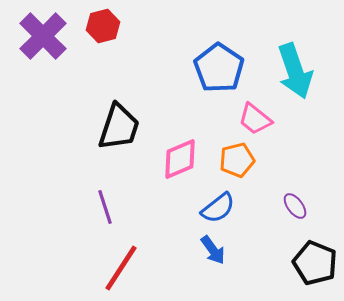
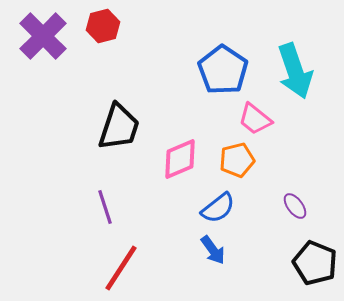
blue pentagon: moved 4 px right, 2 px down
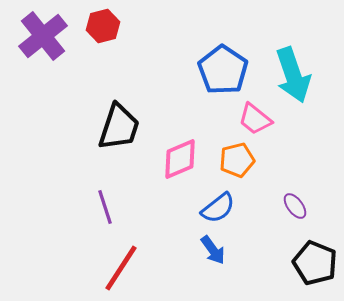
purple cross: rotated 6 degrees clockwise
cyan arrow: moved 2 px left, 4 px down
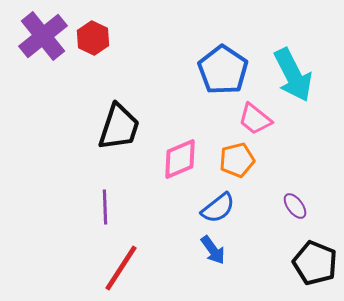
red hexagon: moved 10 px left, 12 px down; rotated 20 degrees counterclockwise
cyan arrow: rotated 8 degrees counterclockwise
purple line: rotated 16 degrees clockwise
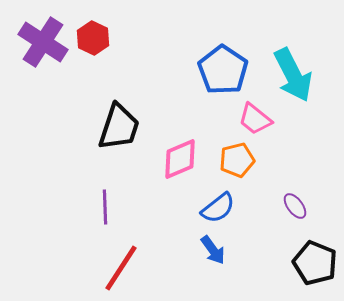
purple cross: moved 6 px down; rotated 18 degrees counterclockwise
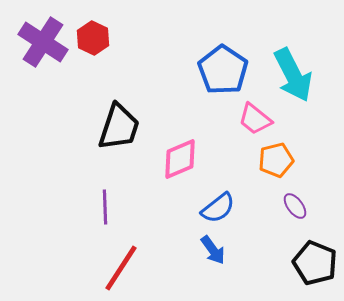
orange pentagon: moved 39 px right
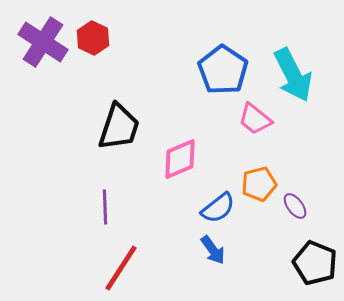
orange pentagon: moved 17 px left, 24 px down
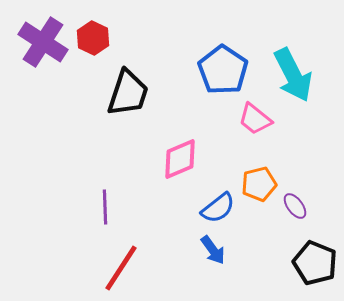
black trapezoid: moved 9 px right, 34 px up
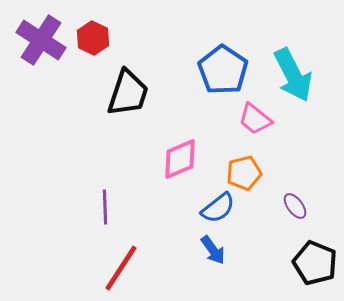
purple cross: moved 2 px left, 2 px up
orange pentagon: moved 15 px left, 11 px up
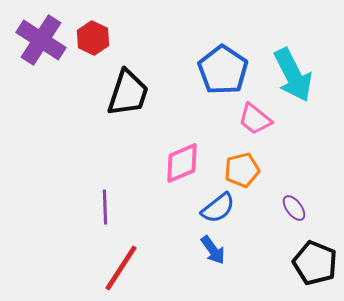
pink diamond: moved 2 px right, 4 px down
orange pentagon: moved 2 px left, 3 px up
purple ellipse: moved 1 px left, 2 px down
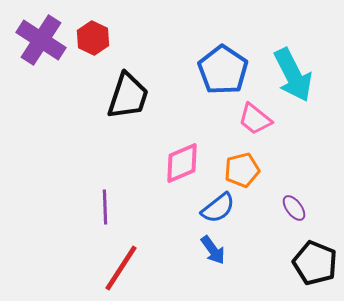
black trapezoid: moved 3 px down
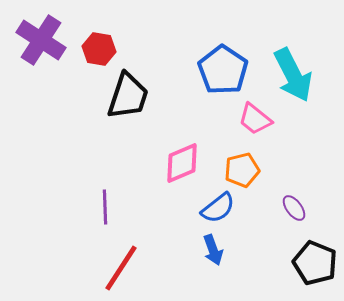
red hexagon: moved 6 px right, 11 px down; rotated 16 degrees counterclockwise
blue arrow: rotated 16 degrees clockwise
